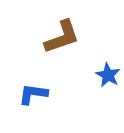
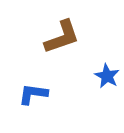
blue star: moved 1 px left, 1 px down
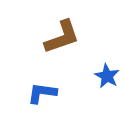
blue L-shape: moved 9 px right, 1 px up
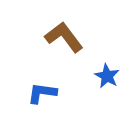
brown L-shape: moved 2 px right; rotated 108 degrees counterclockwise
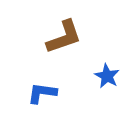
brown L-shape: rotated 108 degrees clockwise
